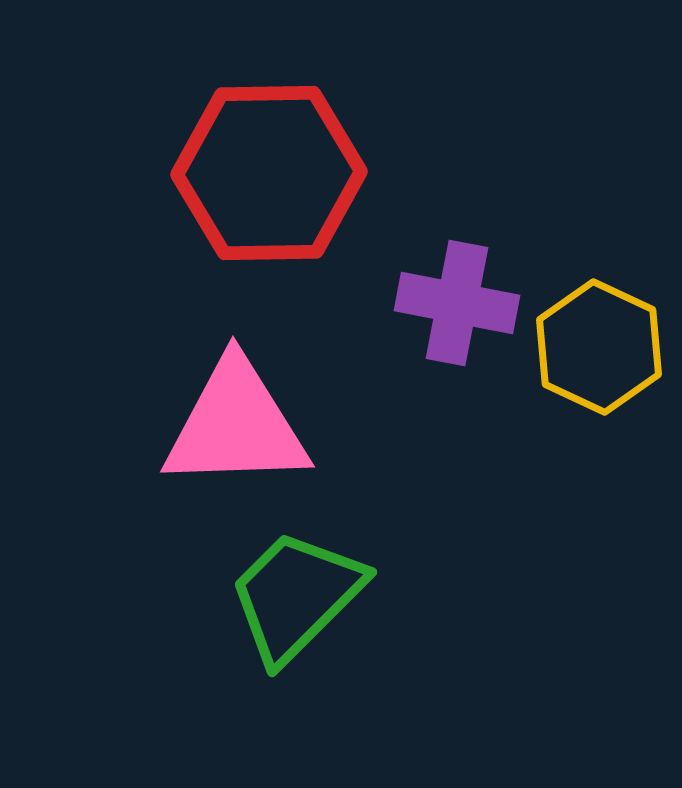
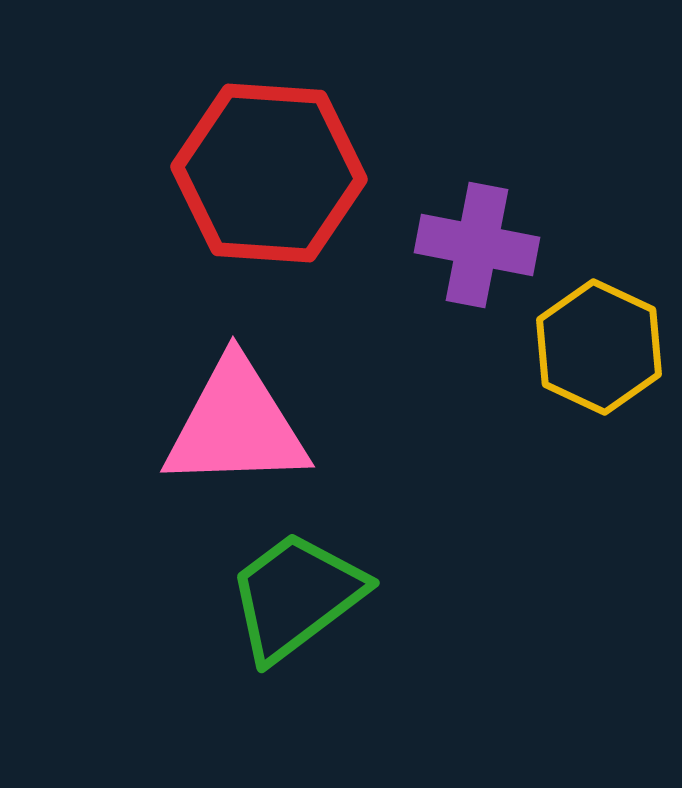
red hexagon: rotated 5 degrees clockwise
purple cross: moved 20 px right, 58 px up
green trapezoid: rotated 8 degrees clockwise
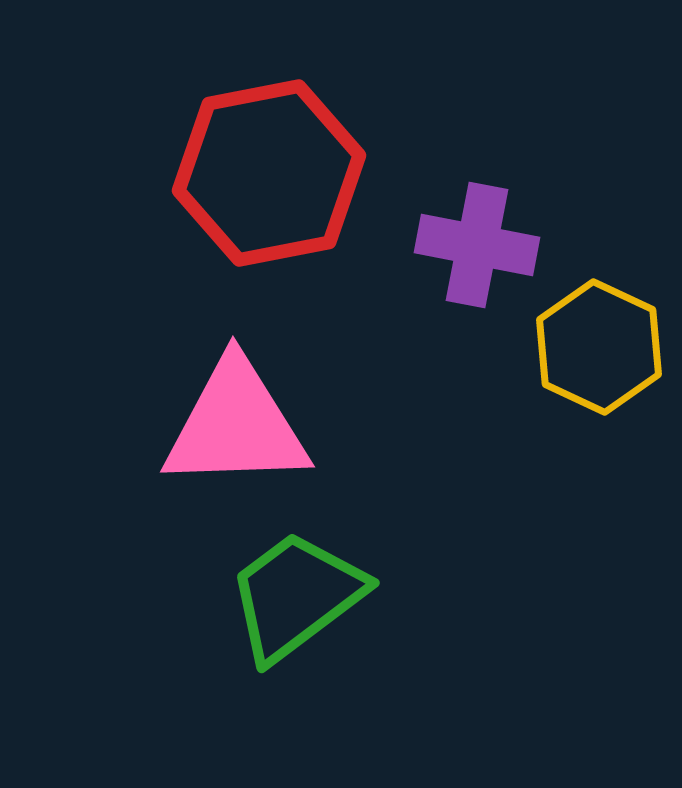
red hexagon: rotated 15 degrees counterclockwise
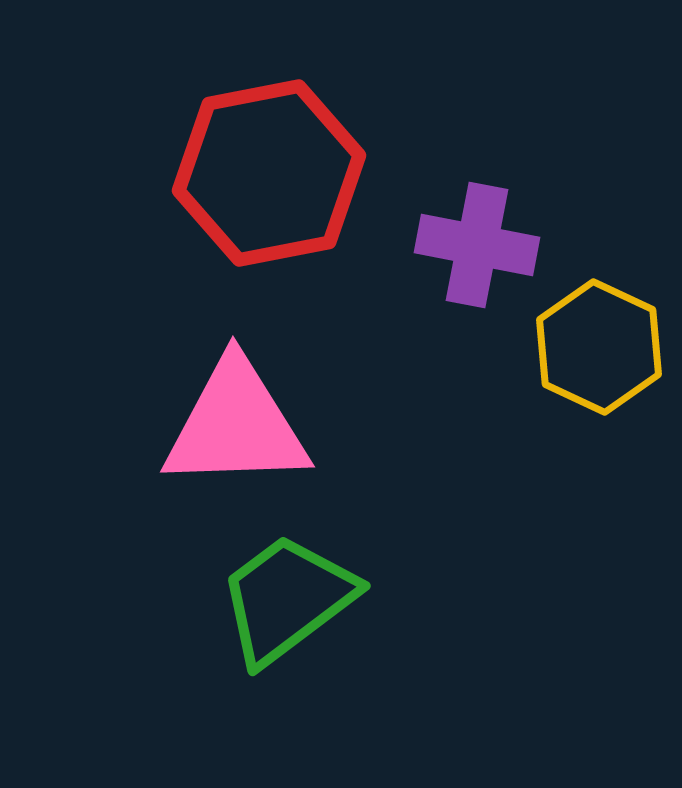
green trapezoid: moved 9 px left, 3 px down
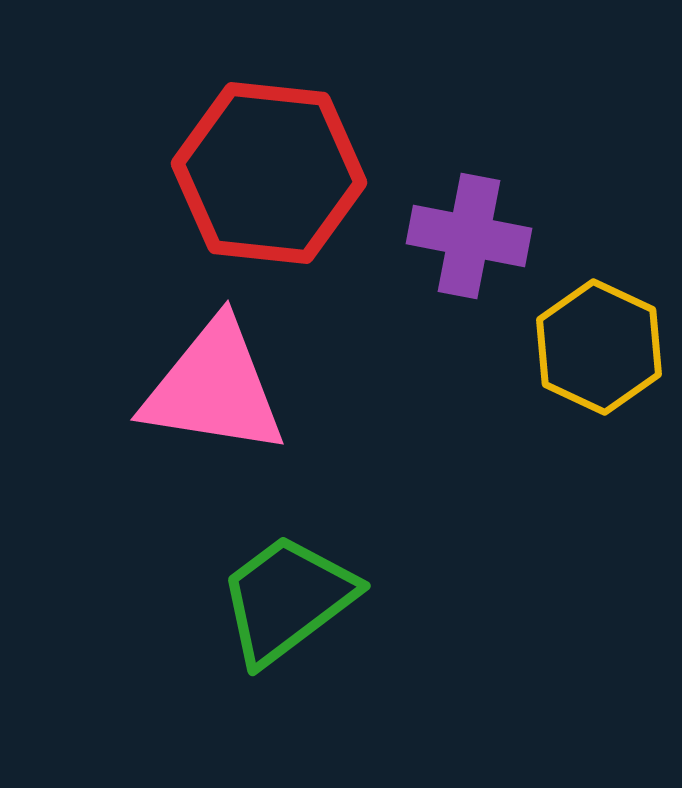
red hexagon: rotated 17 degrees clockwise
purple cross: moved 8 px left, 9 px up
pink triangle: moved 22 px left, 37 px up; rotated 11 degrees clockwise
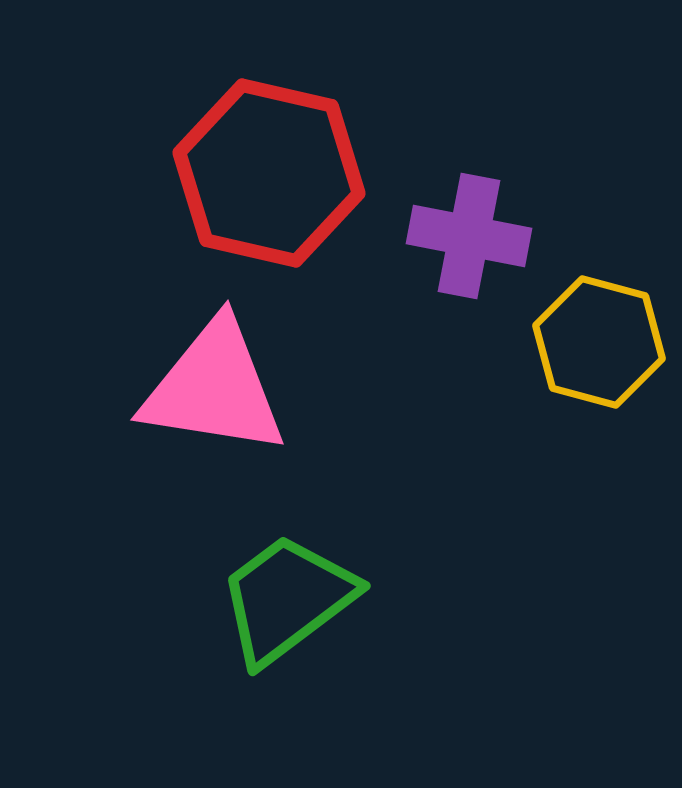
red hexagon: rotated 7 degrees clockwise
yellow hexagon: moved 5 px up; rotated 10 degrees counterclockwise
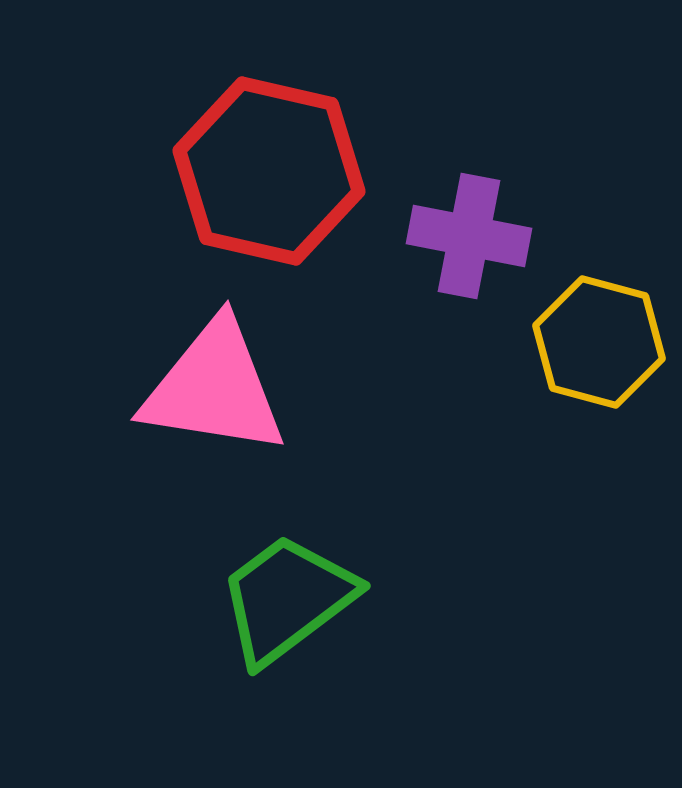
red hexagon: moved 2 px up
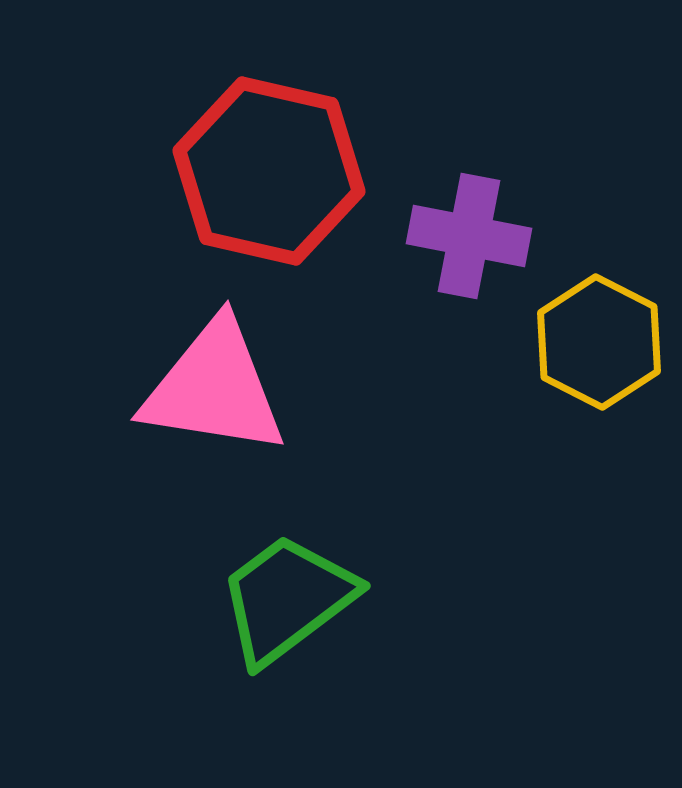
yellow hexagon: rotated 12 degrees clockwise
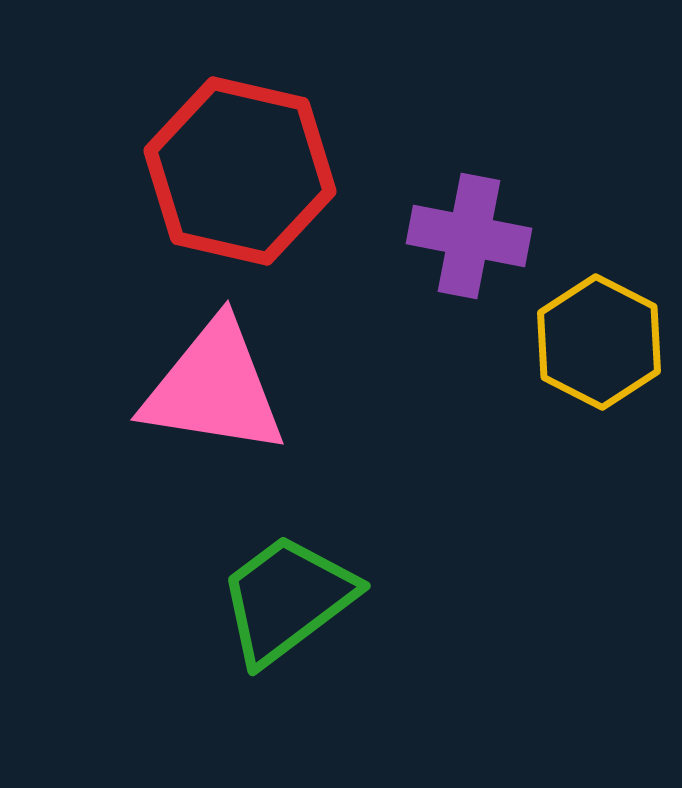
red hexagon: moved 29 px left
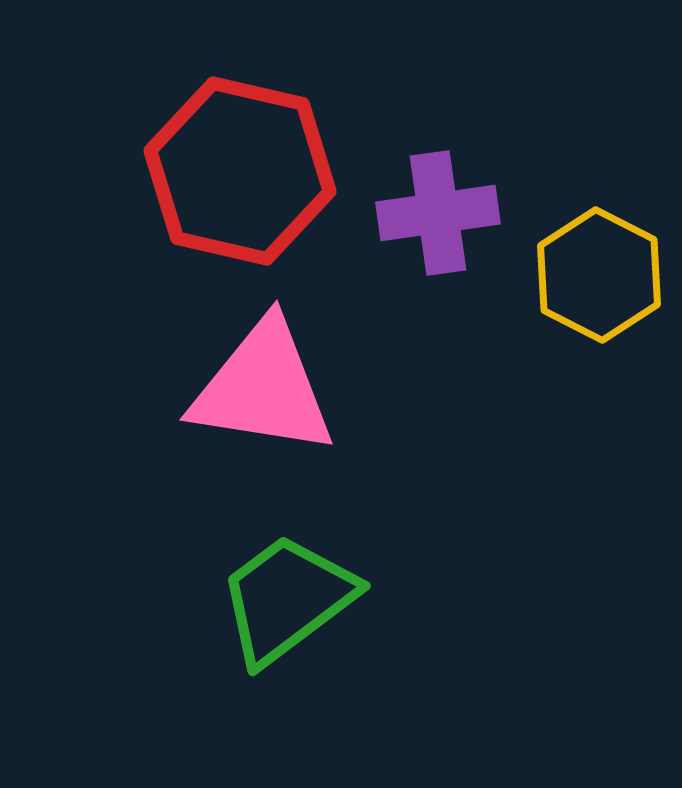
purple cross: moved 31 px left, 23 px up; rotated 19 degrees counterclockwise
yellow hexagon: moved 67 px up
pink triangle: moved 49 px right
